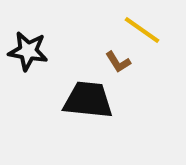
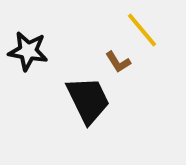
yellow line: rotated 15 degrees clockwise
black trapezoid: rotated 58 degrees clockwise
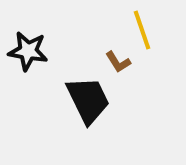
yellow line: rotated 21 degrees clockwise
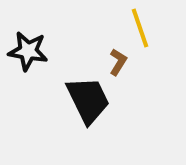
yellow line: moved 2 px left, 2 px up
brown L-shape: rotated 116 degrees counterclockwise
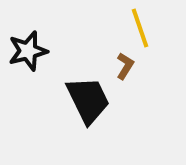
black star: rotated 24 degrees counterclockwise
brown L-shape: moved 7 px right, 4 px down
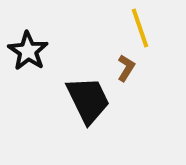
black star: rotated 24 degrees counterclockwise
brown L-shape: moved 1 px right, 2 px down
